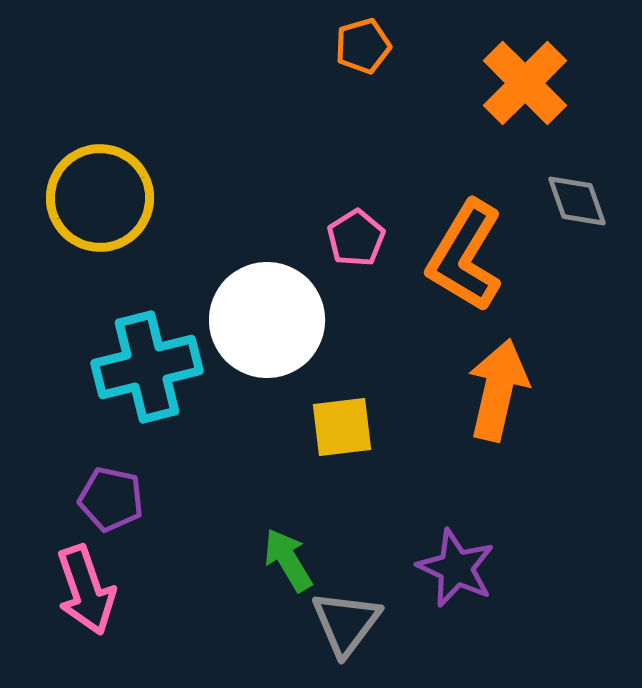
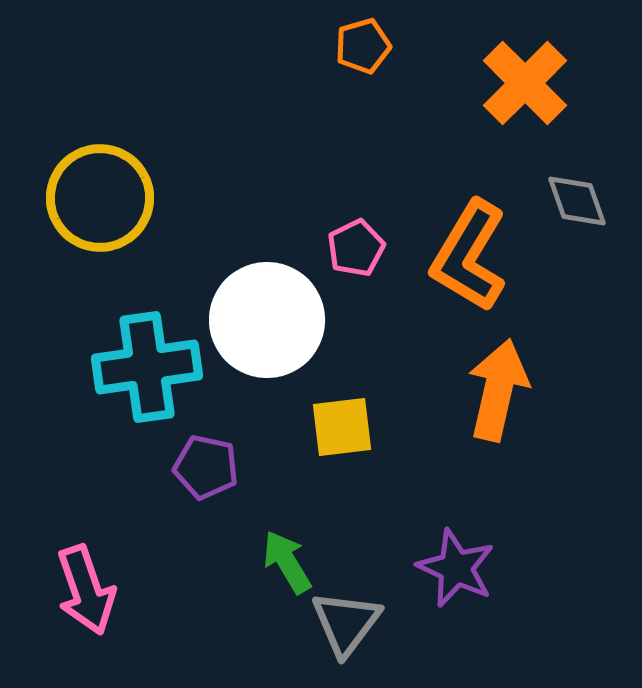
pink pentagon: moved 10 px down; rotated 6 degrees clockwise
orange L-shape: moved 4 px right
cyan cross: rotated 6 degrees clockwise
purple pentagon: moved 95 px right, 32 px up
green arrow: moved 1 px left, 2 px down
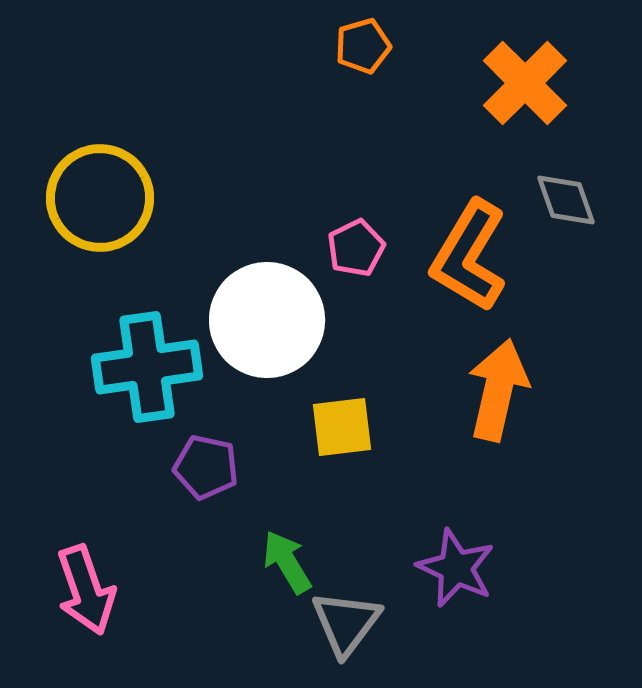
gray diamond: moved 11 px left, 1 px up
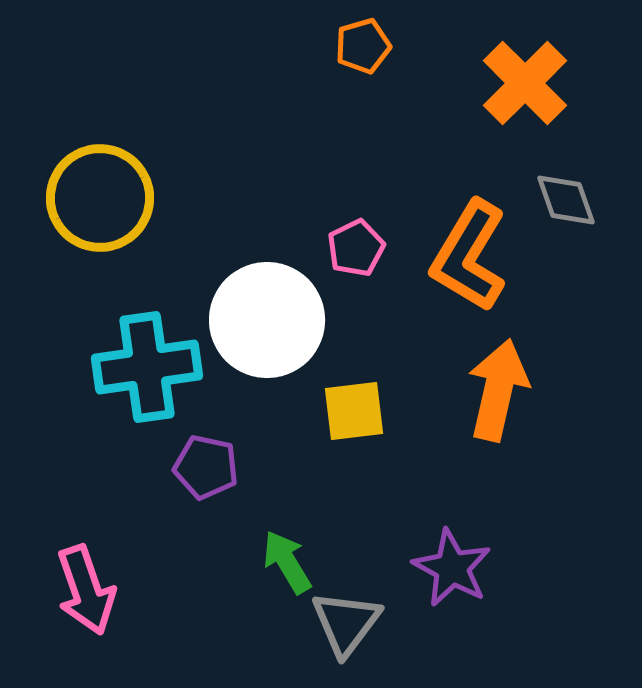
yellow square: moved 12 px right, 16 px up
purple star: moved 4 px left; rotated 4 degrees clockwise
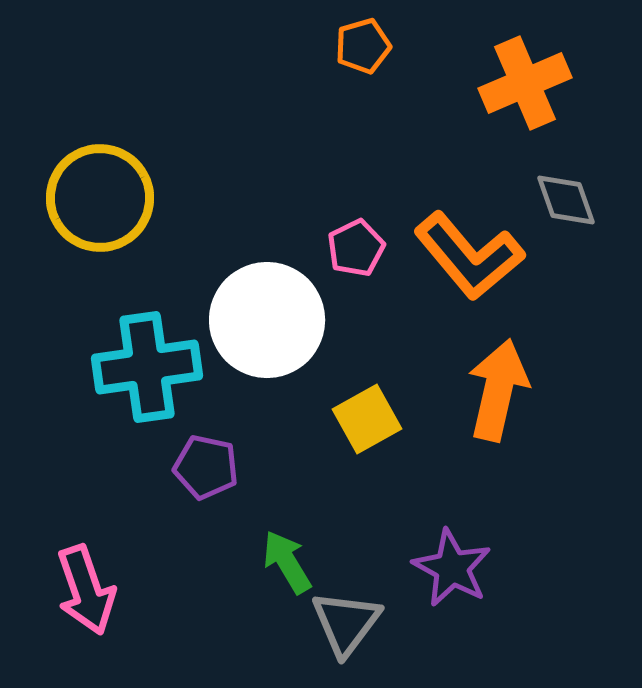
orange cross: rotated 22 degrees clockwise
orange L-shape: rotated 71 degrees counterclockwise
yellow square: moved 13 px right, 8 px down; rotated 22 degrees counterclockwise
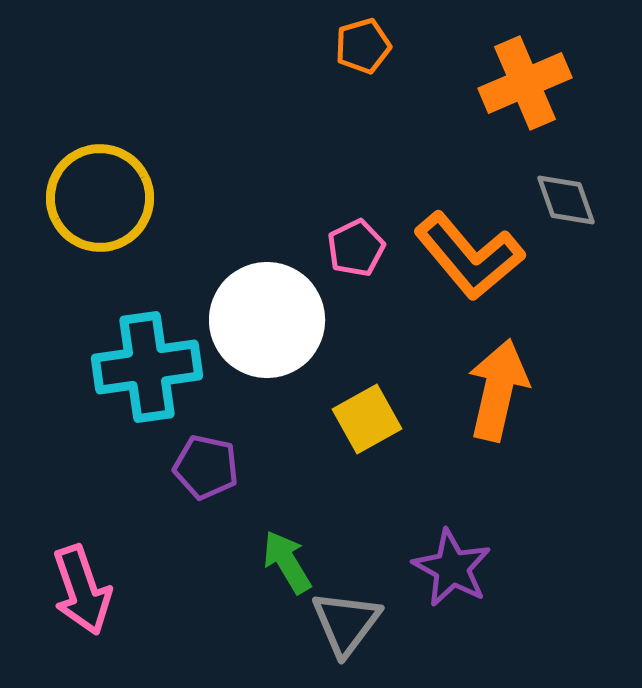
pink arrow: moved 4 px left
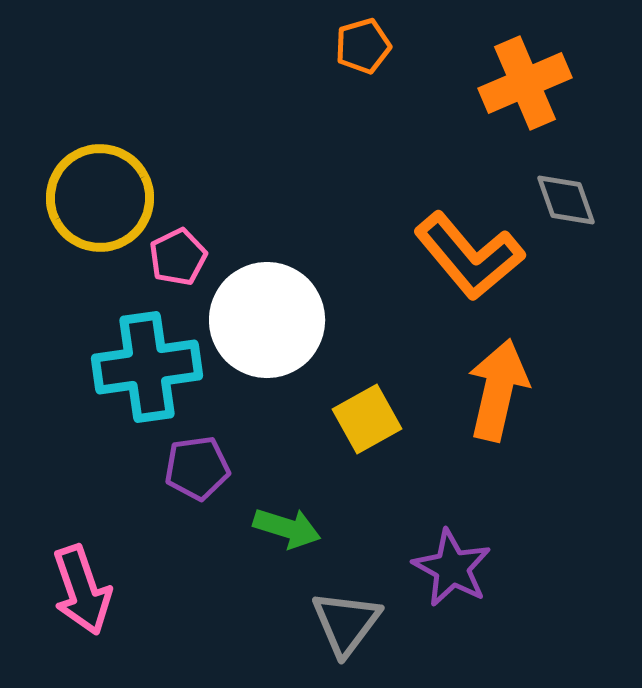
pink pentagon: moved 178 px left, 9 px down
purple pentagon: moved 9 px left, 1 px down; rotated 20 degrees counterclockwise
green arrow: moved 34 px up; rotated 138 degrees clockwise
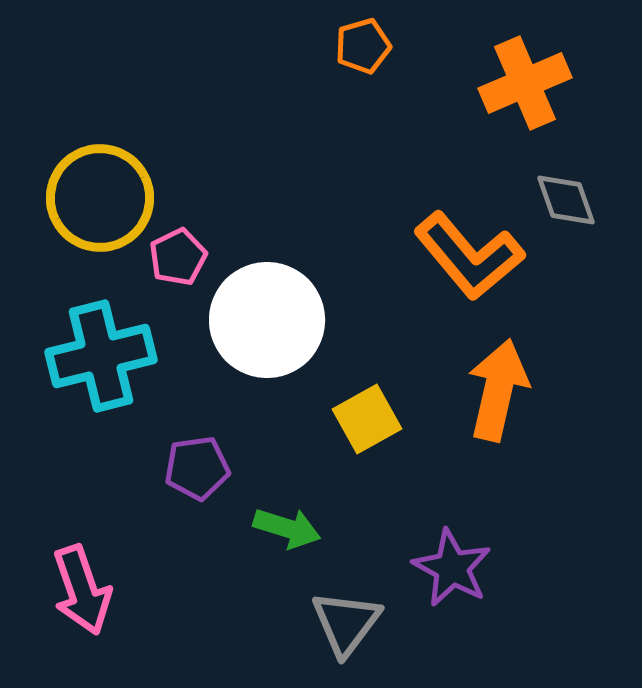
cyan cross: moved 46 px left, 11 px up; rotated 6 degrees counterclockwise
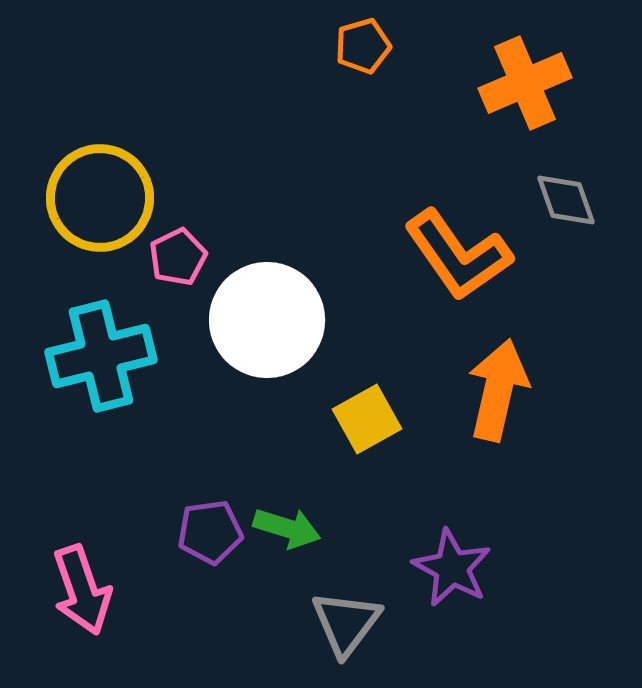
orange L-shape: moved 11 px left, 1 px up; rotated 5 degrees clockwise
purple pentagon: moved 13 px right, 64 px down
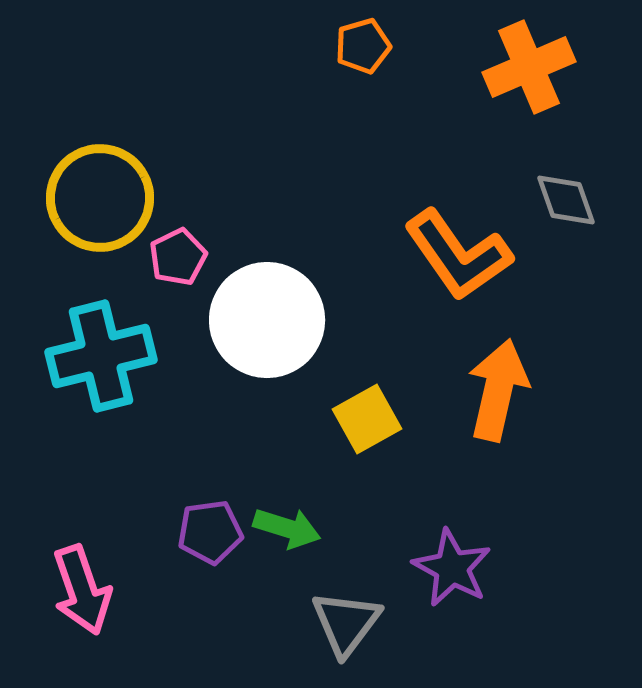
orange cross: moved 4 px right, 16 px up
